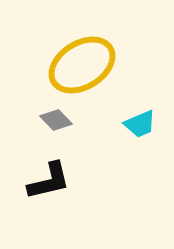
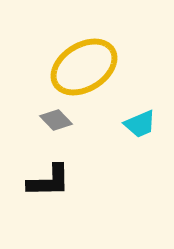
yellow ellipse: moved 2 px right, 2 px down
black L-shape: rotated 12 degrees clockwise
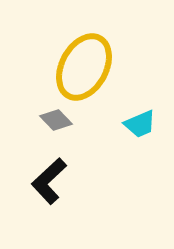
yellow ellipse: rotated 30 degrees counterclockwise
black L-shape: rotated 138 degrees clockwise
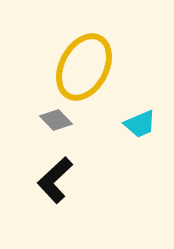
black L-shape: moved 6 px right, 1 px up
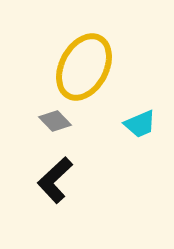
gray diamond: moved 1 px left, 1 px down
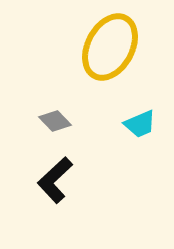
yellow ellipse: moved 26 px right, 20 px up
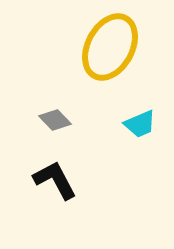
gray diamond: moved 1 px up
black L-shape: rotated 105 degrees clockwise
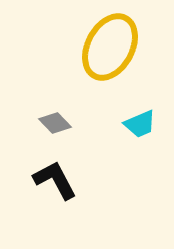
gray diamond: moved 3 px down
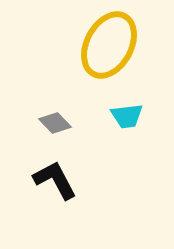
yellow ellipse: moved 1 px left, 2 px up
cyan trapezoid: moved 13 px left, 8 px up; rotated 16 degrees clockwise
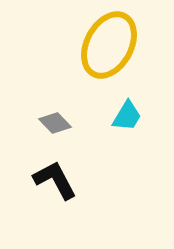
cyan trapezoid: rotated 52 degrees counterclockwise
